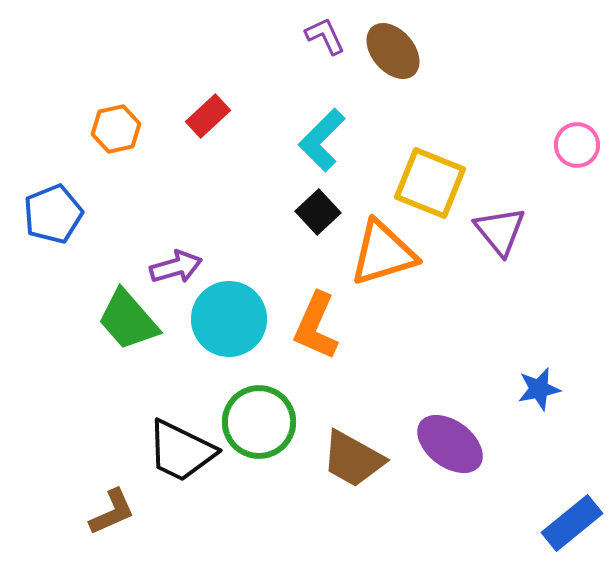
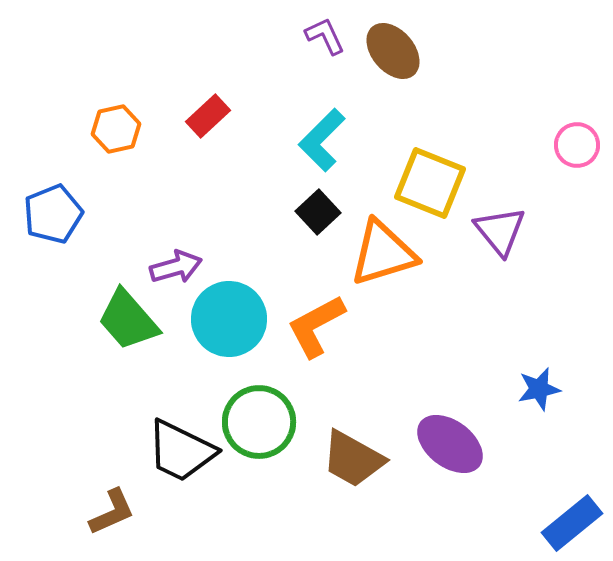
orange L-shape: rotated 38 degrees clockwise
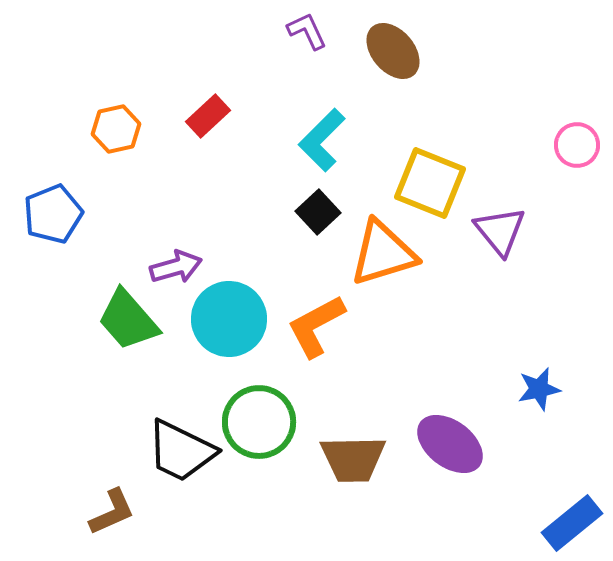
purple L-shape: moved 18 px left, 5 px up
brown trapezoid: rotated 30 degrees counterclockwise
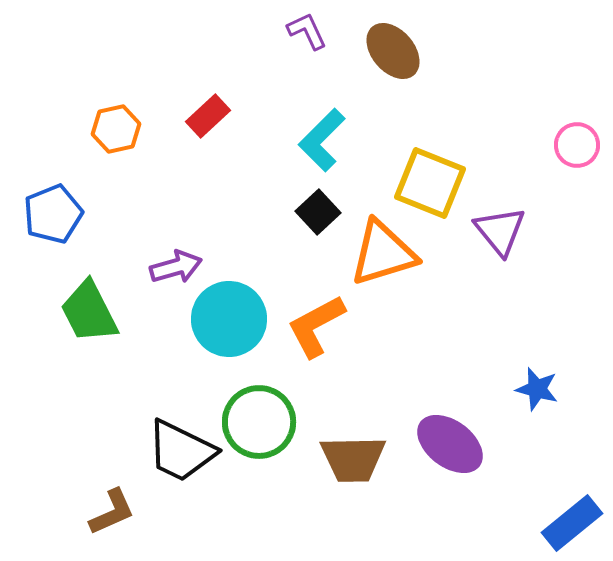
green trapezoid: moved 39 px left, 8 px up; rotated 14 degrees clockwise
blue star: moved 2 px left; rotated 27 degrees clockwise
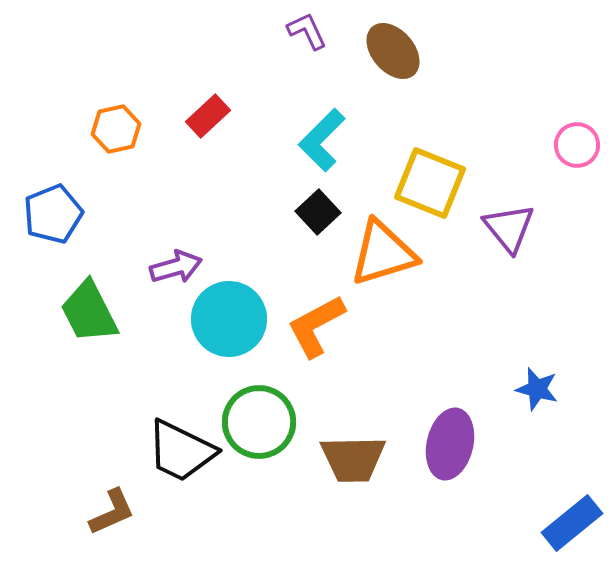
purple triangle: moved 9 px right, 3 px up
purple ellipse: rotated 66 degrees clockwise
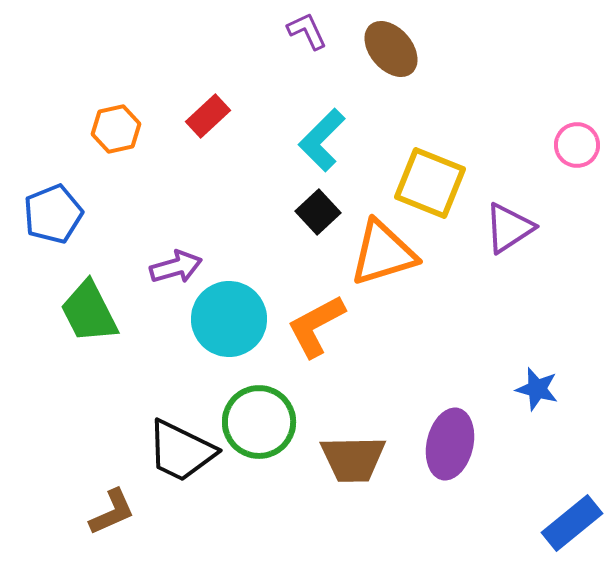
brown ellipse: moved 2 px left, 2 px up
purple triangle: rotated 36 degrees clockwise
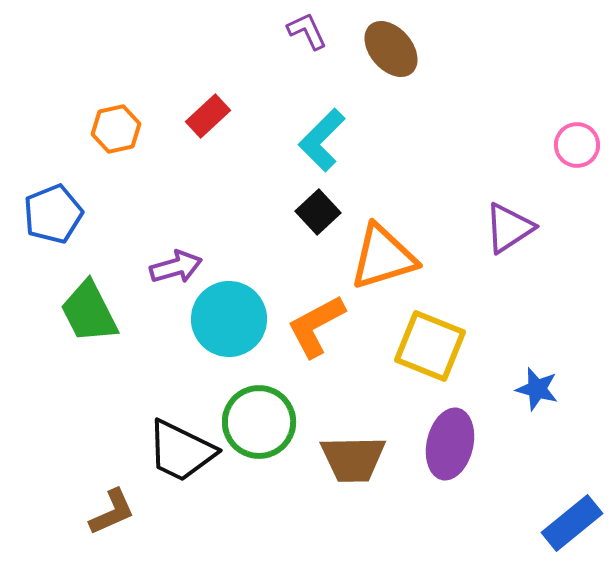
yellow square: moved 163 px down
orange triangle: moved 4 px down
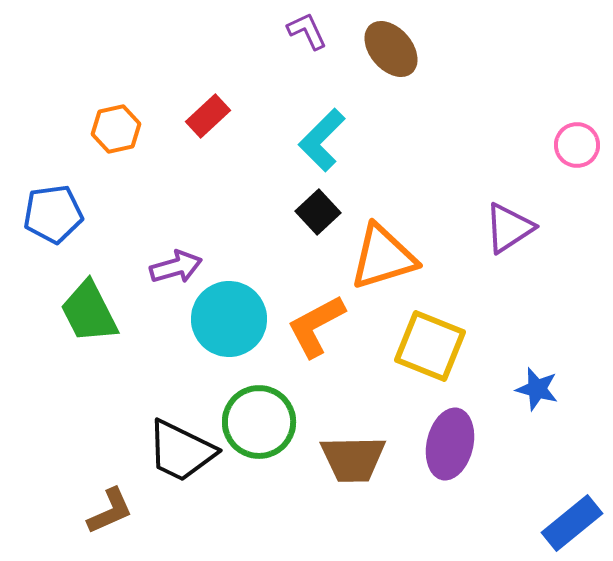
blue pentagon: rotated 14 degrees clockwise
brown L-shape: moved 2 px left, 1 px up
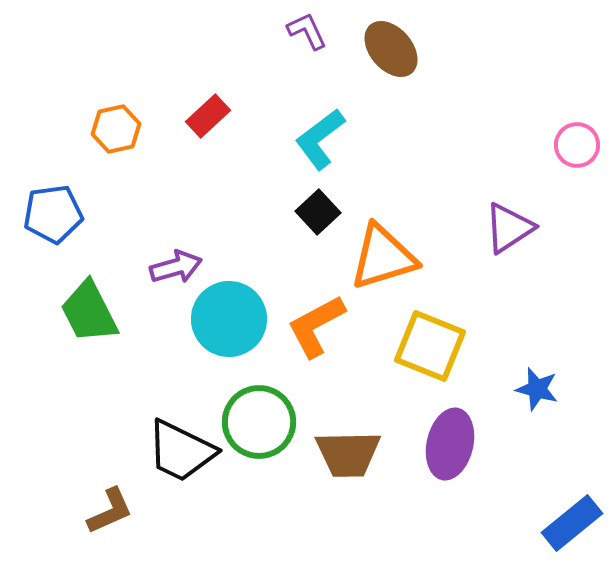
cyan L-shape: moved 2 px left, 1 px up; rotated 8 degrees clockwise
brown trapezoid: moved 5 px left, 5 px up
